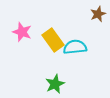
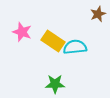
yellow rectangle: moved 1 px down; rotated 20 degrees counterclockwise
green star: rotated 24 degrees clockwise
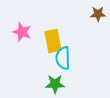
brown star: rotated 21 degrees clockwise
yellow rectangle: rotated 45 degrees clockwise
cyan semicircle: moved 12 px left, 11 px down; rotated 85 degrees counterclockwise
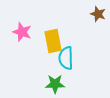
brown star: rotated 21 degrees clockwise
cyan semicircle: moved 3 px right
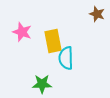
brown star: moved 1 px left
green star: moved 13 px left
